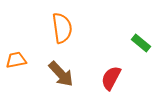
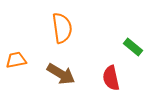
green rectangle: moved 8 px left, 4 px down
brown arrow: rotated 16 degrees counterclockwise
red semicircle: rotated 40 degrees counterclockwise
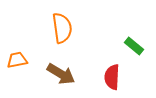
green rectangle: moved 1 px right, 1 px up
orange trapezoid: moved 1 px right
red semicircle: moved 1 px right, 1 px up; rotated 15 degrees clockwise
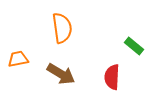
orange trapezoid: moved 1 px right, 1 px up
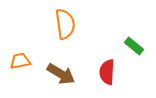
orange semicircle: moved 3 px right, 4 px up
orange trapezoid: moved 2 px right, 2 px down
red semicircle: moved 5 px left, 5 px up
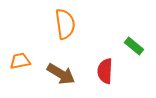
red semicircle: moved 2 px left, 1 px up
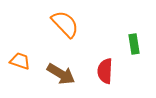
orange semicircle: rotated 36 degrees counterclockwise
green rectangle: moved 2 px up; rotated 42 degrees clockwise
orange trapezoid: rotated 30 degrees clockwise
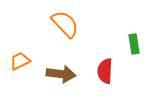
orange trapezoid: rotated 45 degrees counterclockwise
brown arrow: rotated 24 degrees counterclockwise
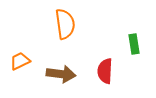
orange semicircle: rotated 36 degrees clockwise
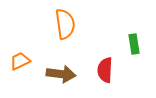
red semicircle: moved 1 px up
